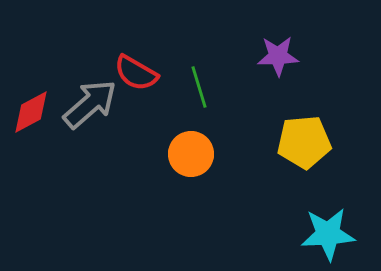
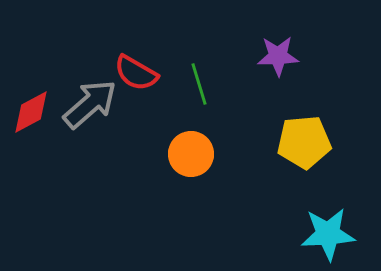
green line: moved 3 px up
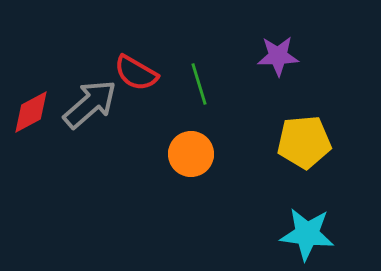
cyan star: moved 21 px left; rotated 10 degrees clockwise
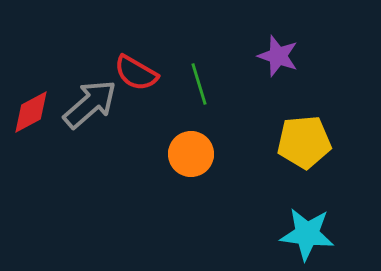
purple star: rotated 21 degrees clockwise
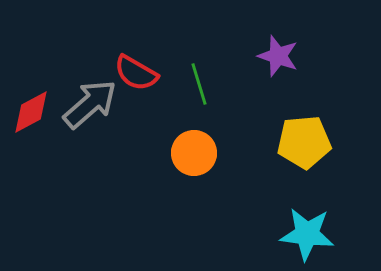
orange circle: moved 3 px right, 1 px up
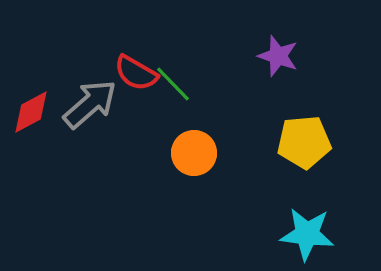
green line: moved 26 px left; rotated 27 degrees counterclockwise
